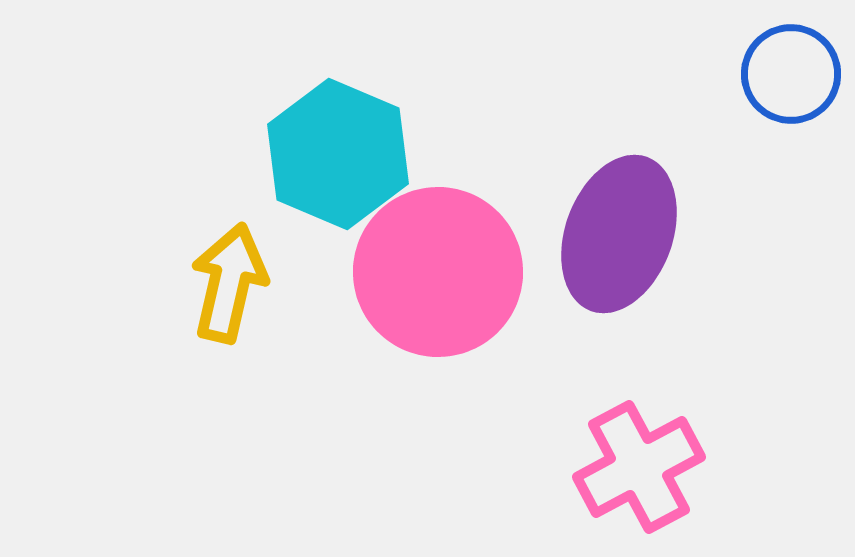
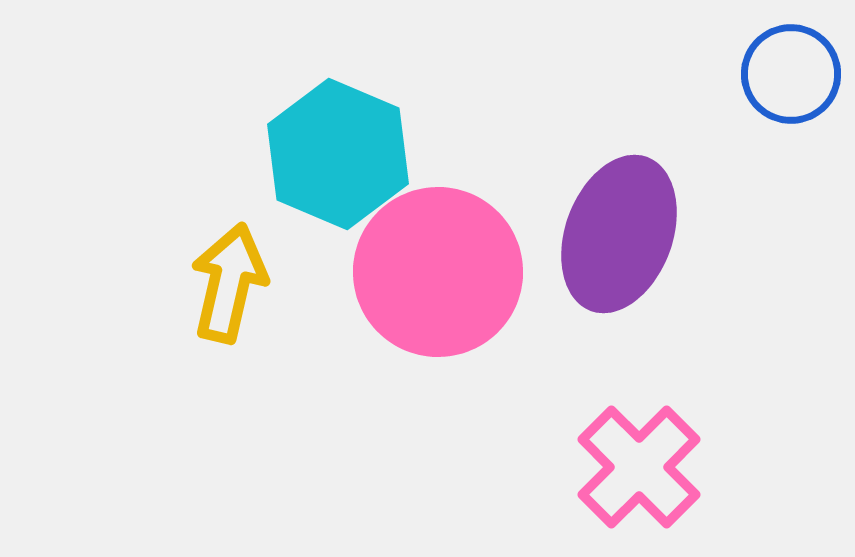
pink cross: rotated 17 degrees counterclockwise
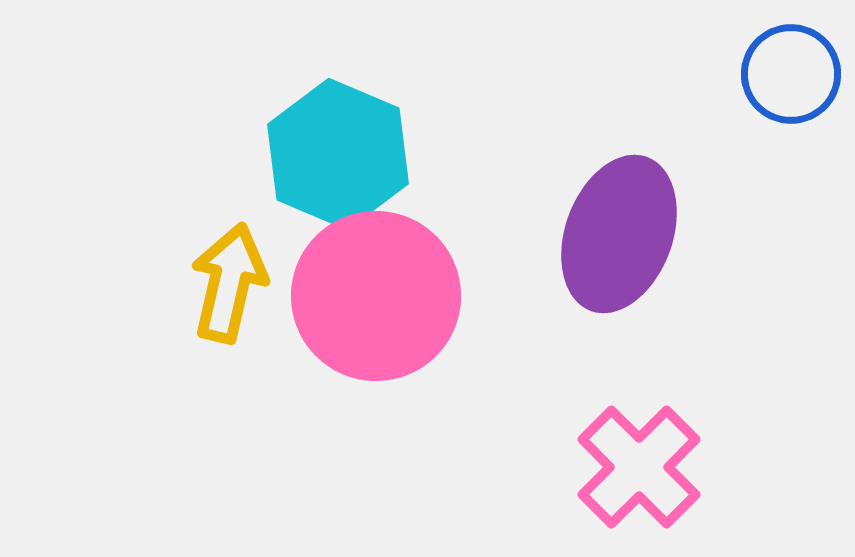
pink circle: moved 62 px left, 24 px down
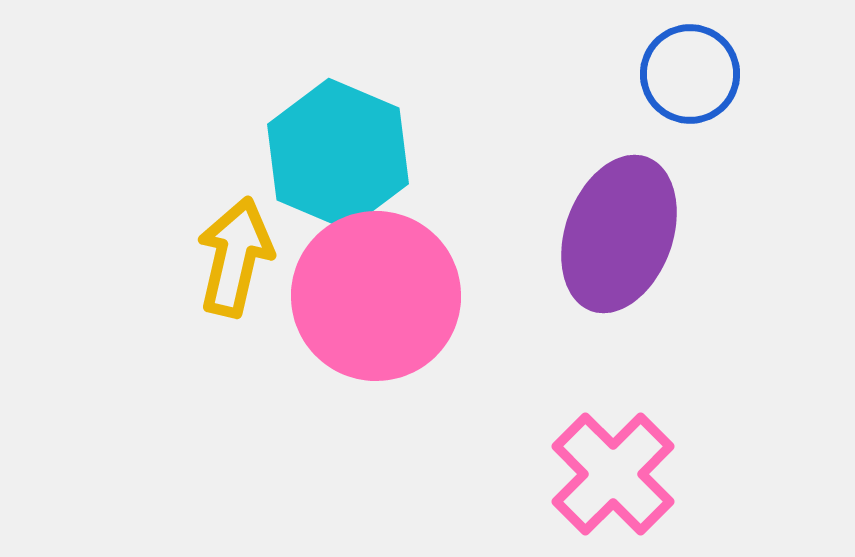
blue circle: moved 101 px left
yellow arrow: moved 6 px right, 26 px up
pink cross: moved 26 px left, 7 px down
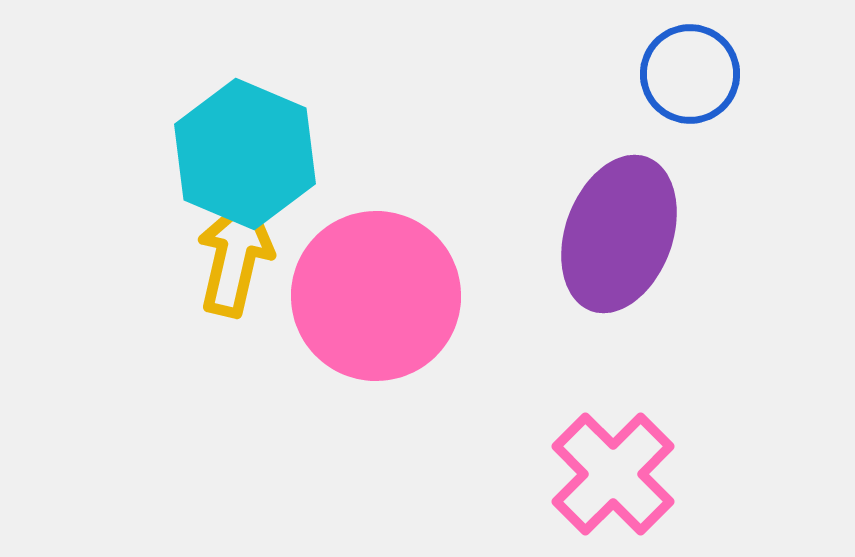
cyan hexagon: moved 93 px left
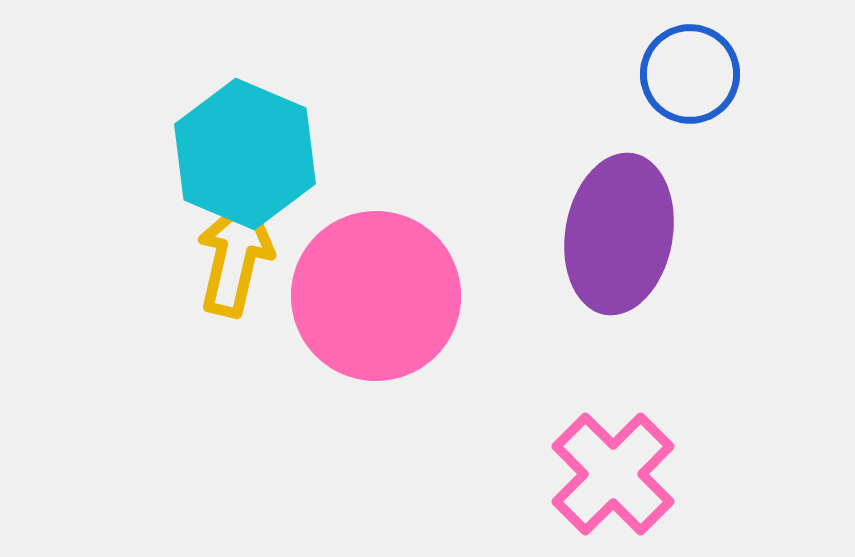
purple ellipse: rotated 10 degrees counterclockwise
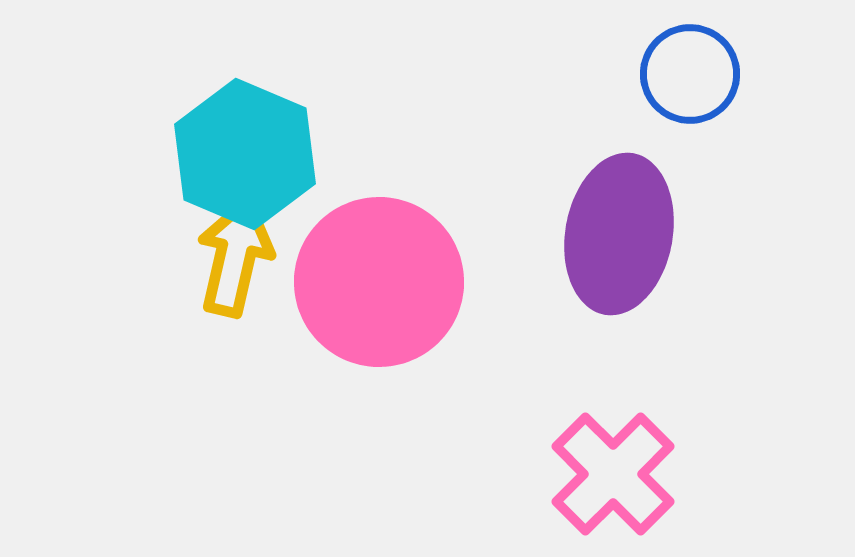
pink circle: moved 3 px right, 14 px up
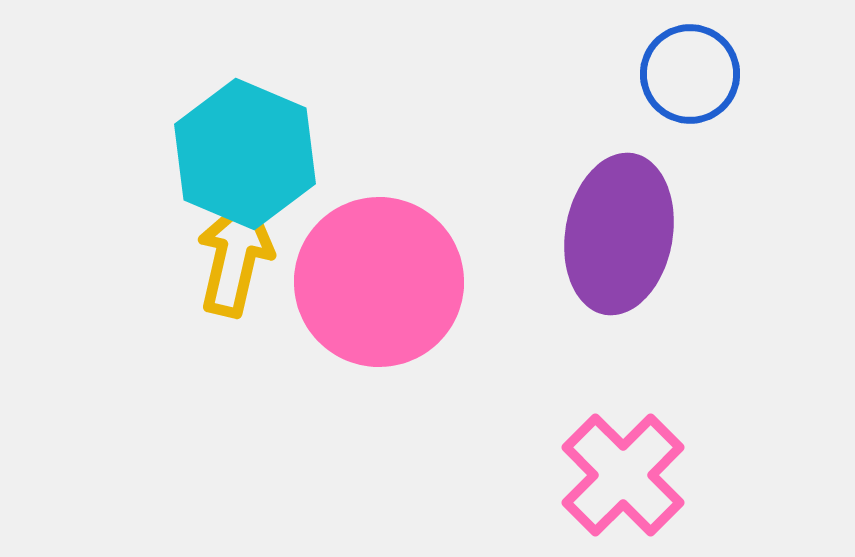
pink cross: moved 10 px right, 1 px down
